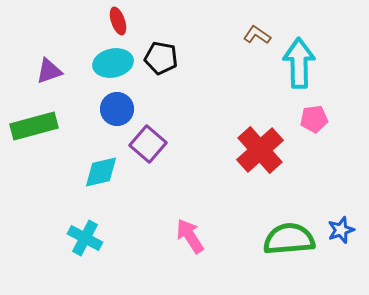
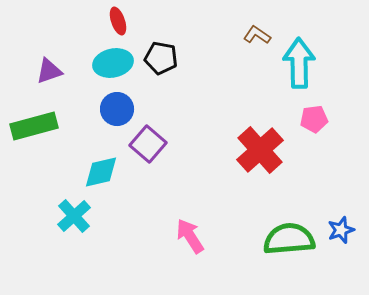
cyan cross: moved 11 px left, 22 px up; rotated 20 degrees clockwise
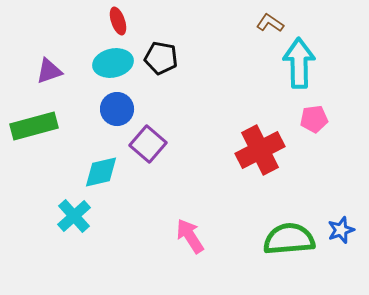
brown L-shape: moved 13 px right, 12 px up
red cross: rotated 15 degrees clockwise
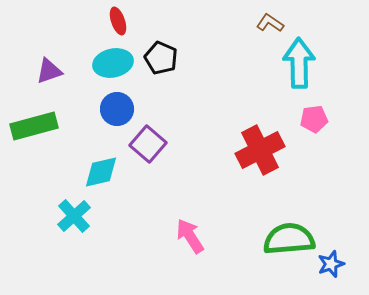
black pentagon: rotated 12 degrees clockwise
blue star: moved 10 px left, 34 px down
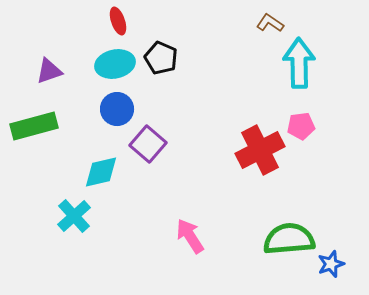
cyan ellipse: moved 2 px right, 1 px down
pink pentagon: moved 13 px left, 7 px down
